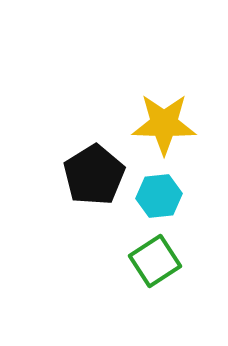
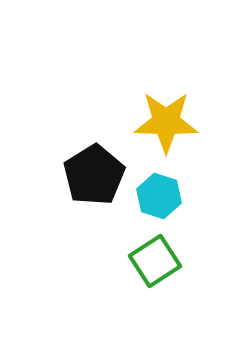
yellow star: moved 2 px right, 2 px up
cyan hexagon: rotated 24 degrees clockwise
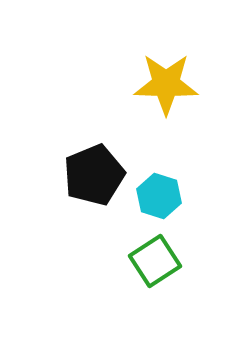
yellow star: moved 38 px up
black pentagon: rotated 10 degrees clockwise
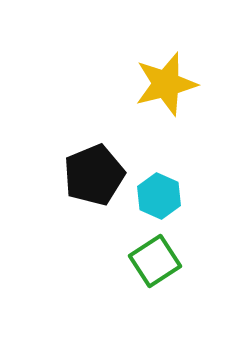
yellow star: rotated 16 degrees counterclockwise
cyan hexagon: rotated 6 degrees clockwise
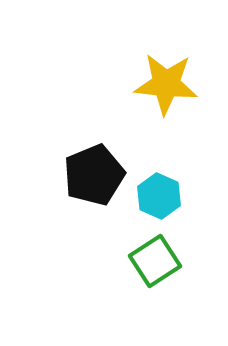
yellow star: rotated 20 degrees clockwise
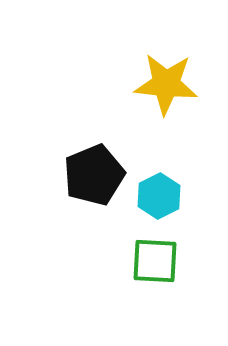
cyan hexagon: rotated 9 degrees clockwise
green square: rotated 36 degrees clockwise
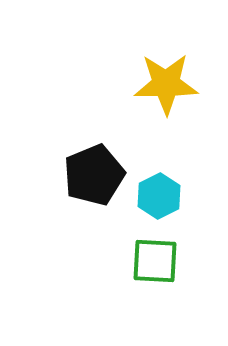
yellow star: rotated 6 degrees counterclockwise
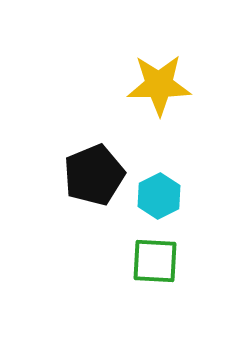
yellow star: moved 7 px left, 1 px down
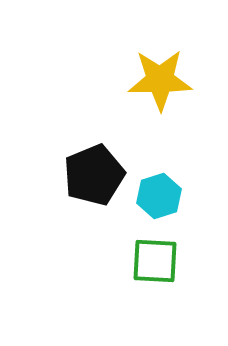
yellow star: moved 1 px right, 5 px up
cyan hexagon: rotated 9 degrees clockwise
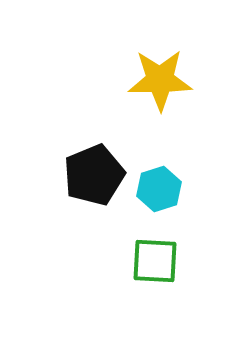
cyan hexagon: moved 7 px up
